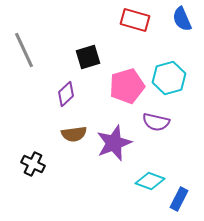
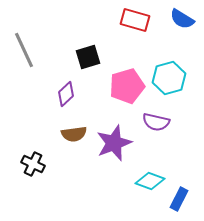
blue semicircle: rotated 35 degrees counterclockwise
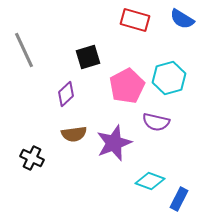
pink pentagon: rotated 12 degrees counterclockwise
black cross: moved 1 px left, 6 px up
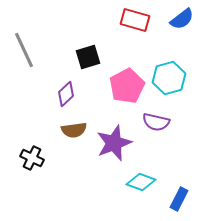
blue semicircle: rotated 70 degrees counterclockwise
brown semicircle: moved 4 px up
cyan diamond: moved 9 px left, 1 px down
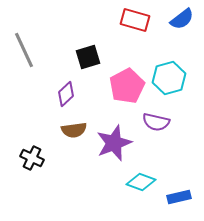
blue rectangle: moved 2 px up; rotated 50 degrees clockwise
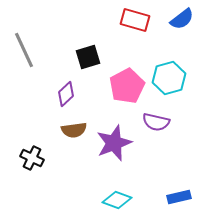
cyan diamond: moved 24 px left, 18 px down
